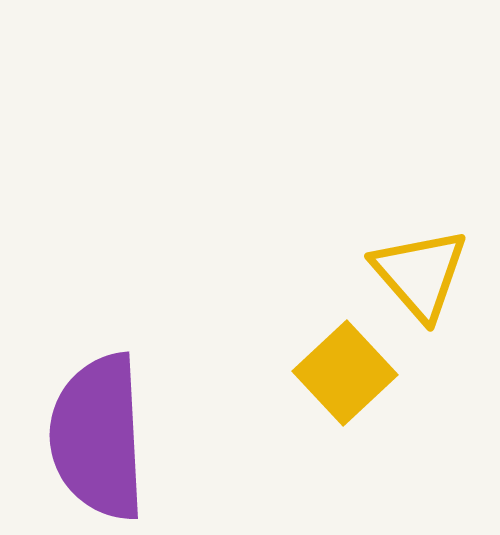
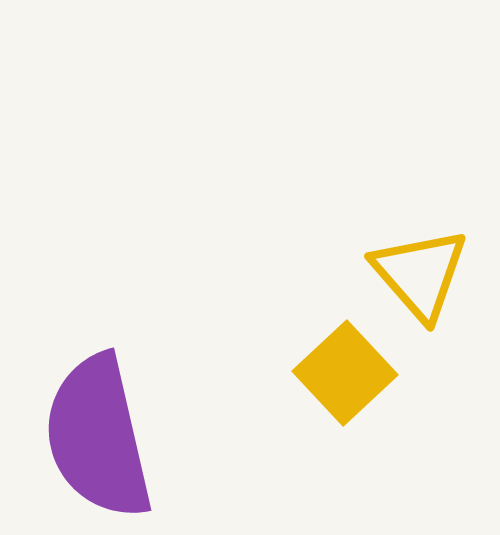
purple semicircle: rotated 10 degrees counterclockwise
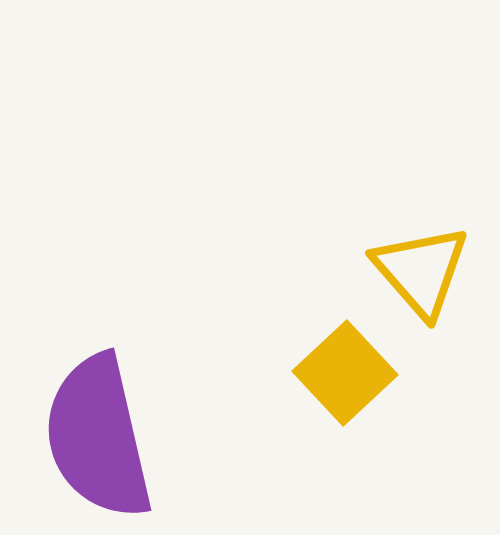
yellow triangle: moved 1 px right, 3 px up
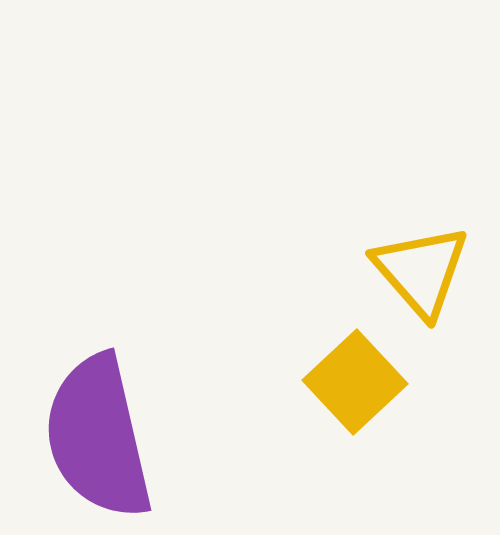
yellow square: moved 10 px right, 9 px down
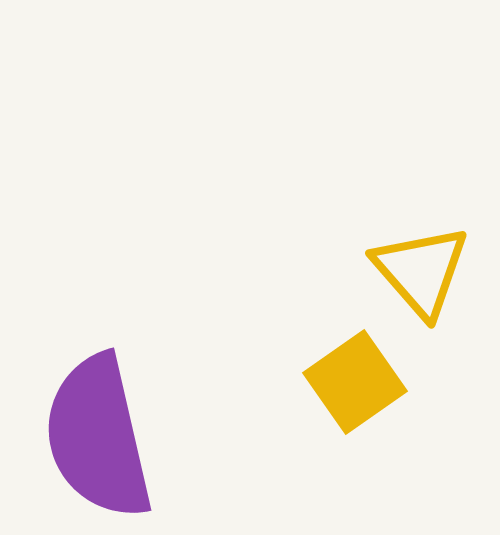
yellow square: rotated 8 degrees clockwise
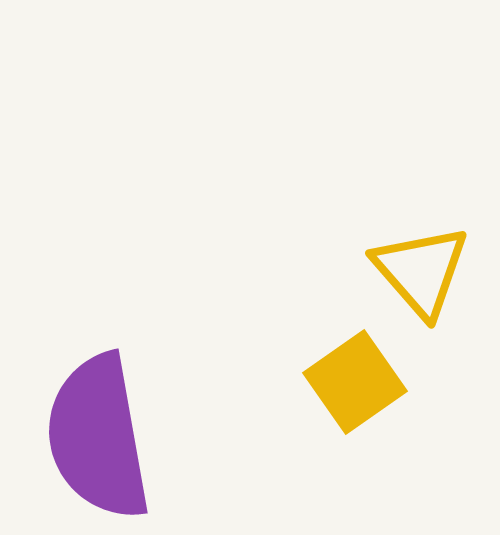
purple semicircle: rotated 3 degrees clockwise
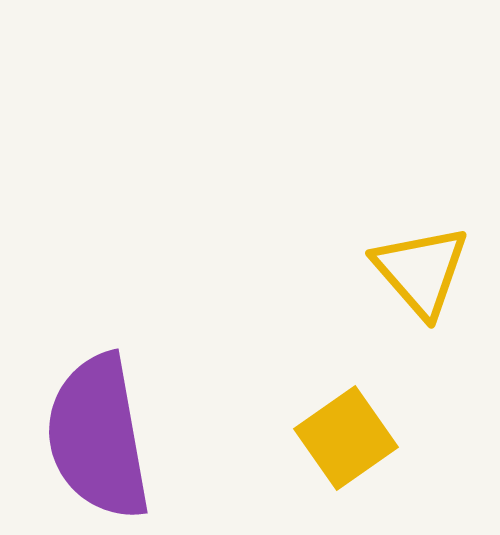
yellow square: moved 9 px left, 56 px down
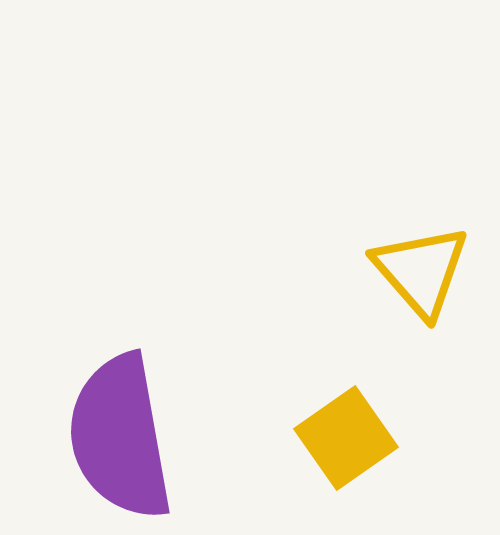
purple semicircle: moved 22 px right
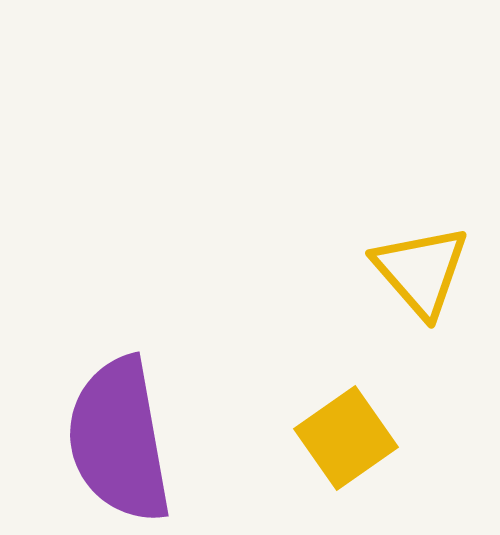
purple semicircle: moved 1 px left, 3 px down
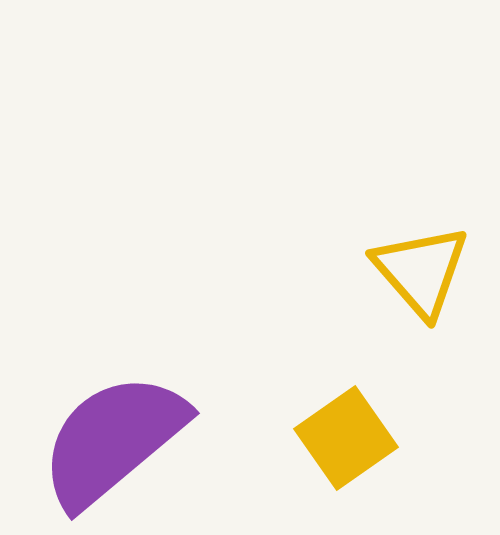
purple semicircle: moved 6 px left; rotated 60 degrees clockwise
